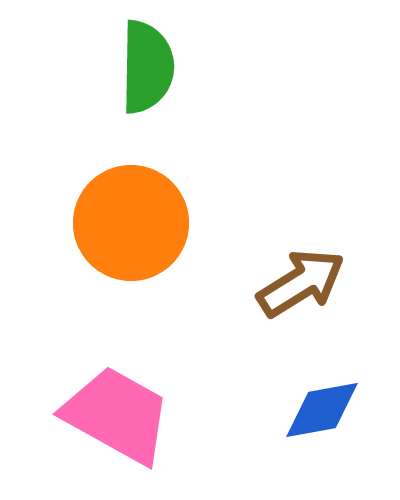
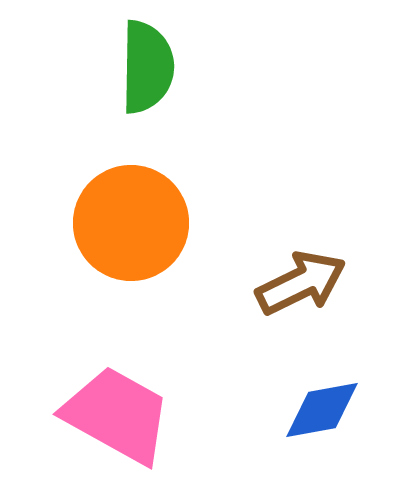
brown arrow: rotated 6 degrees clockwise
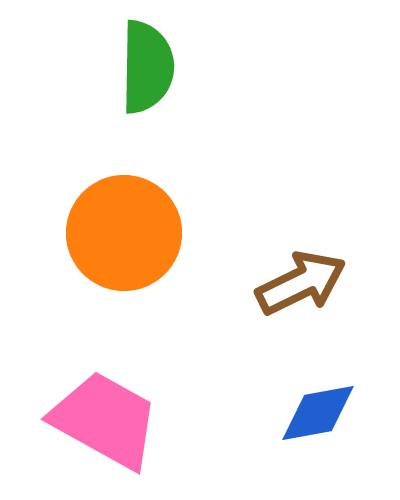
orange circle: moved 7 px left, 10 px down
blue diamond: moved 4 px left, 3 px down
pink trapezoid: moved 12 px left, 5 px down
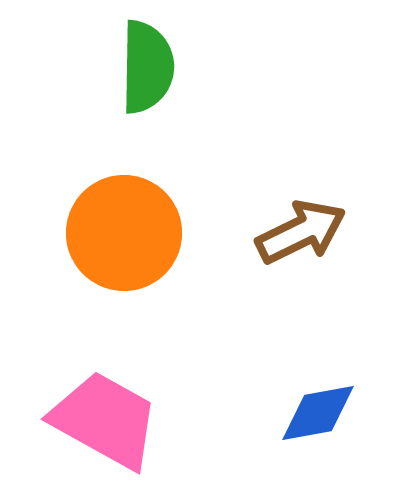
brown arrow: moved 51 px up
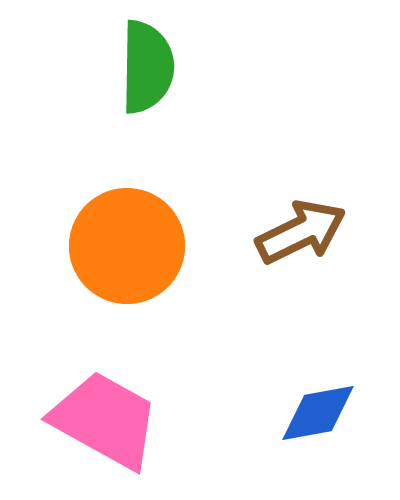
orange circle: moved 3 px right, 13 px down
